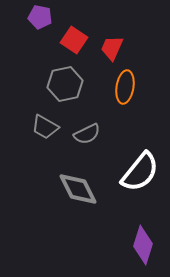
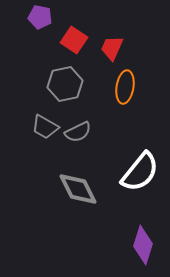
gray semicircle: moved 9 px left, 2 px up
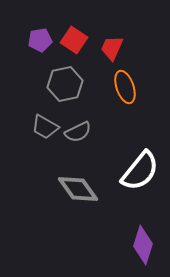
purple pentagon: moved 23 px down; rotated 20 degrees counterclockwise
orange ellipse: rotated 28 degrees counterclockwise
white semicircle: moved 1 px up
gray diamond: rotated 9 degrees counterclockwise
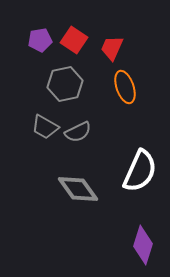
white semicircle: rotated 15 degrees counterclockwise
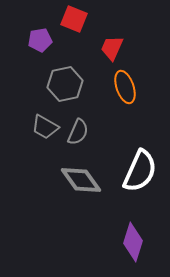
red square: moved 21 px up; rotated 12 degrees counterclockwise
gray semicircle: rotated 40 degrees counterclockwise
gray diamond: moved 3 px right, 9 px up
purple diamond: moved 10 px left, 3 px up
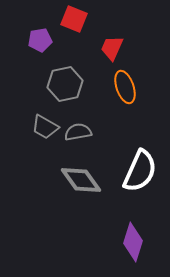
gray semicircle: rotated 124 degrees counterclockwise
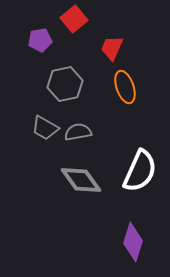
red square: rotated 28 degrees clockwise
gray trapezoid: moved 1 px down
